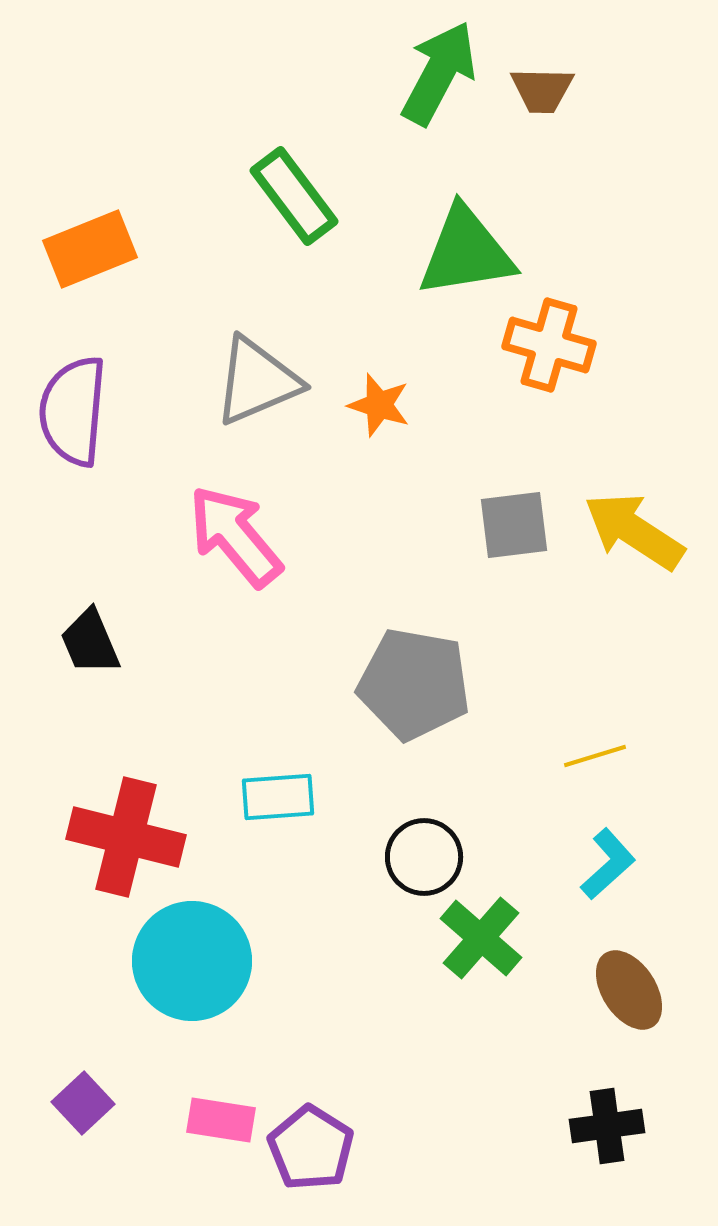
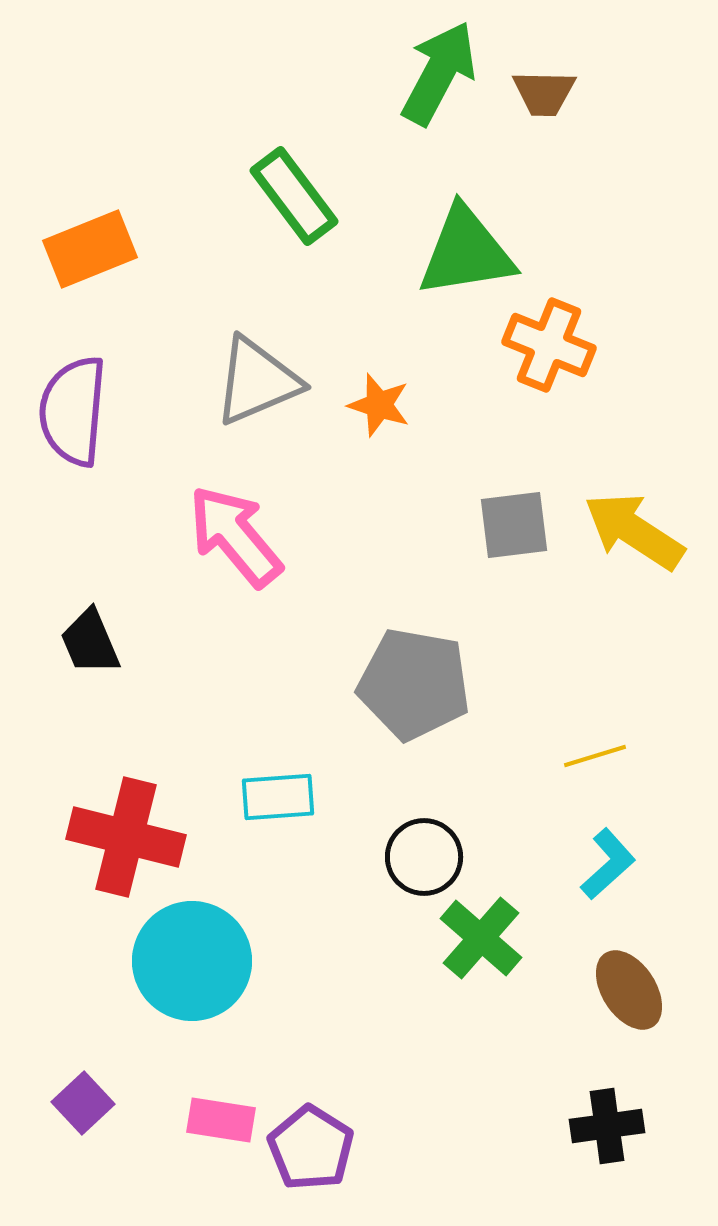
brown trapezoid: moved 2 px right, 3 px down
orange cross: rotated 6 degrees clockwise
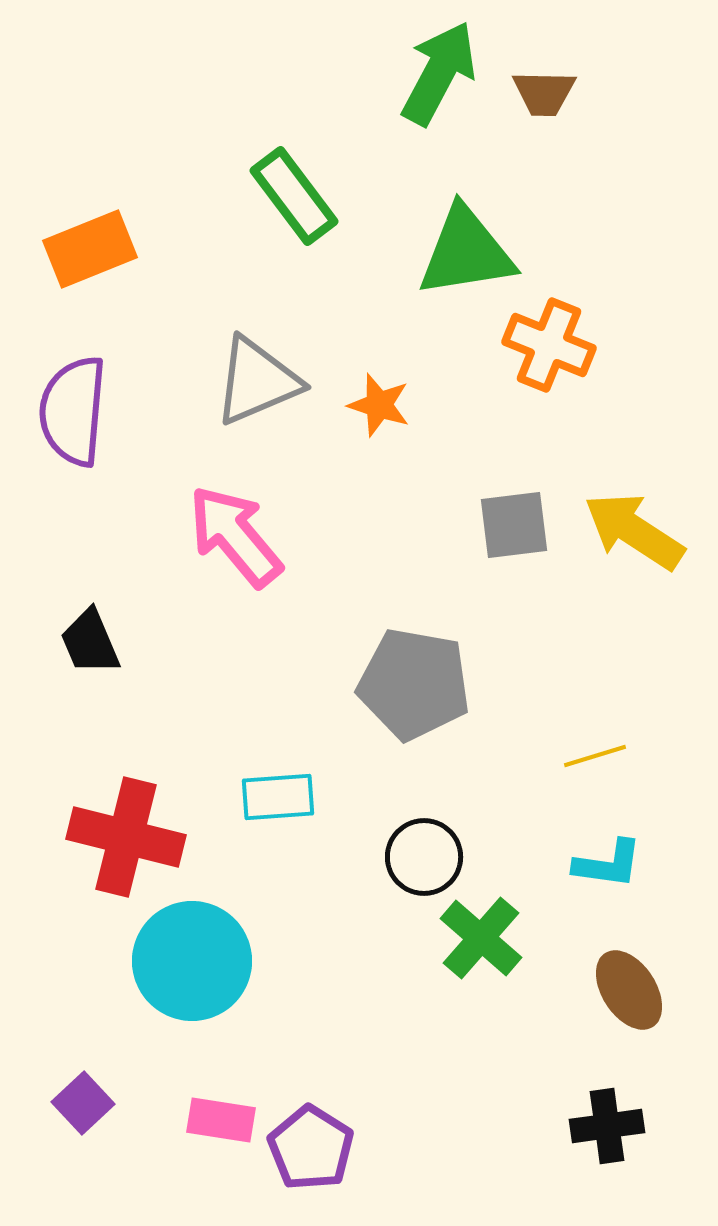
cyan L-shape: rotated 50 degrees clockwise
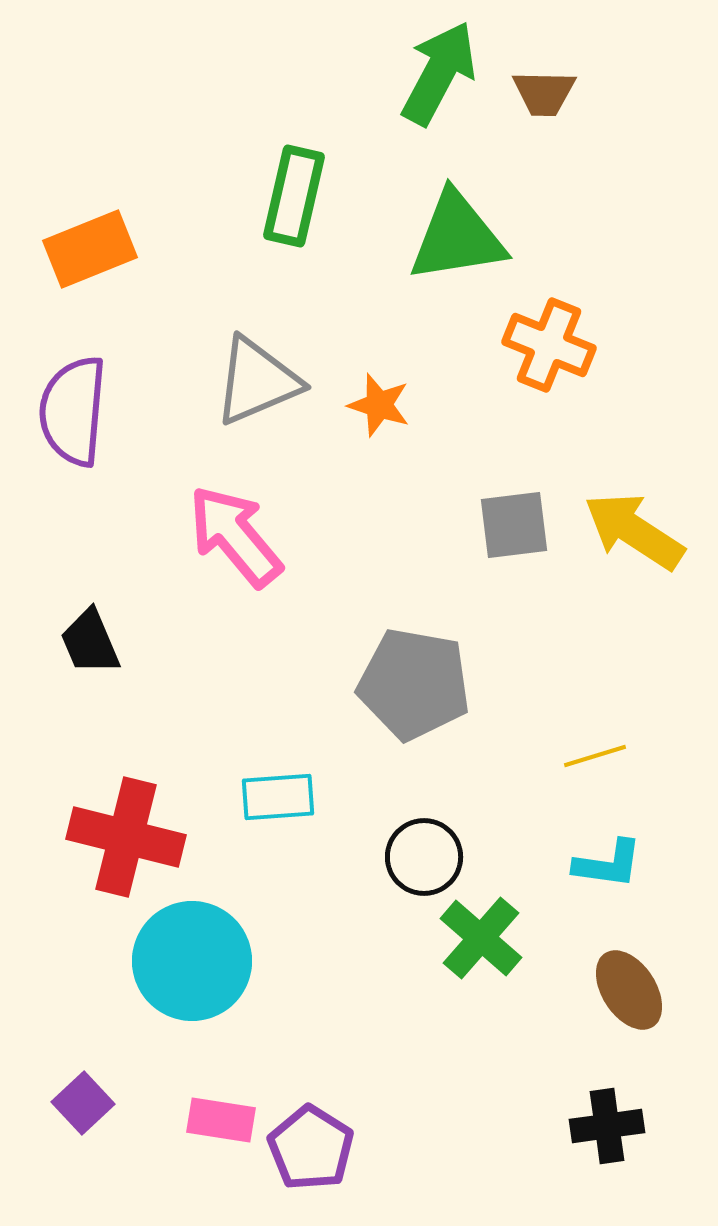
green rectangle: rotated 50 degrees clockwise
green triangle: moved 9 px left, 15 px up
